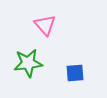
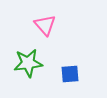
blue square: moved 5 px left, 1 px down
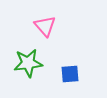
pink triangle: moved 1 px down
